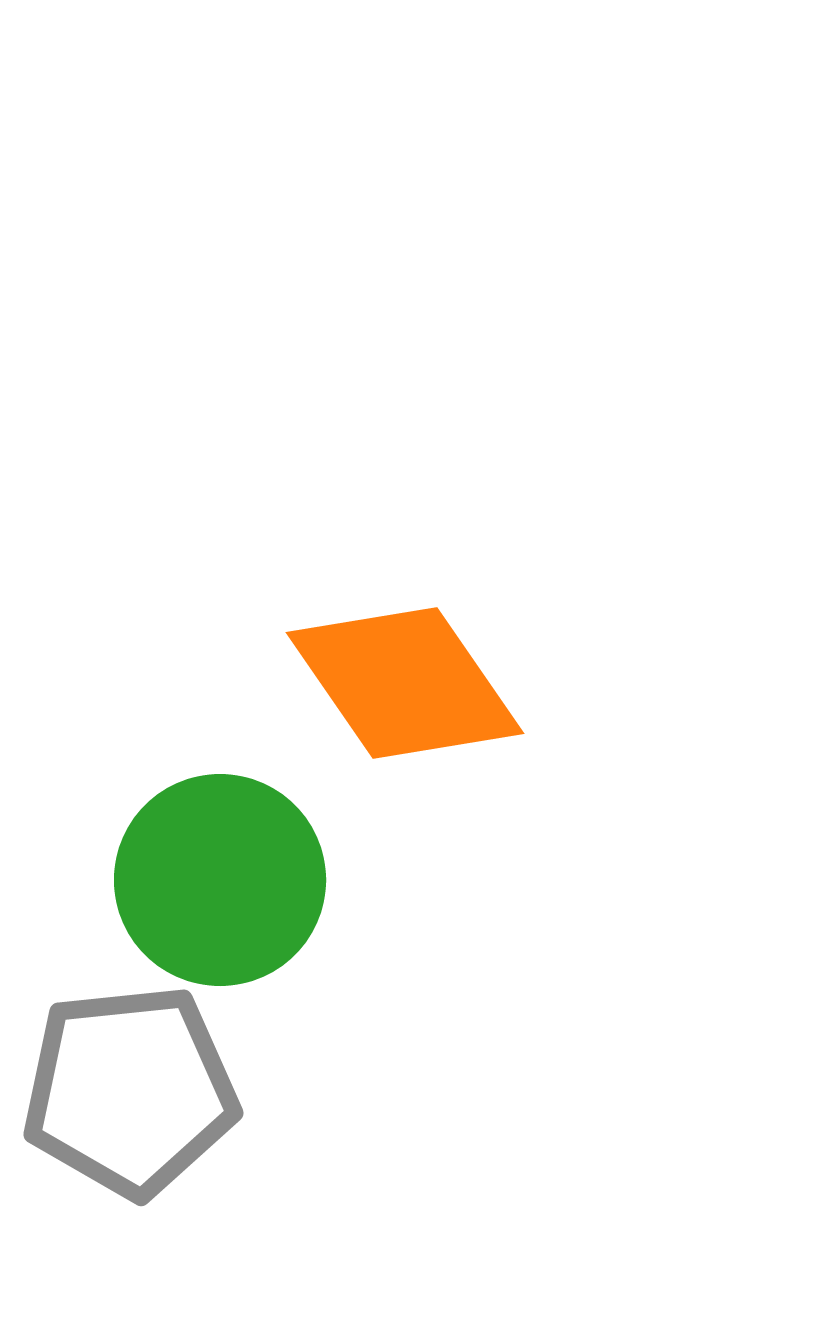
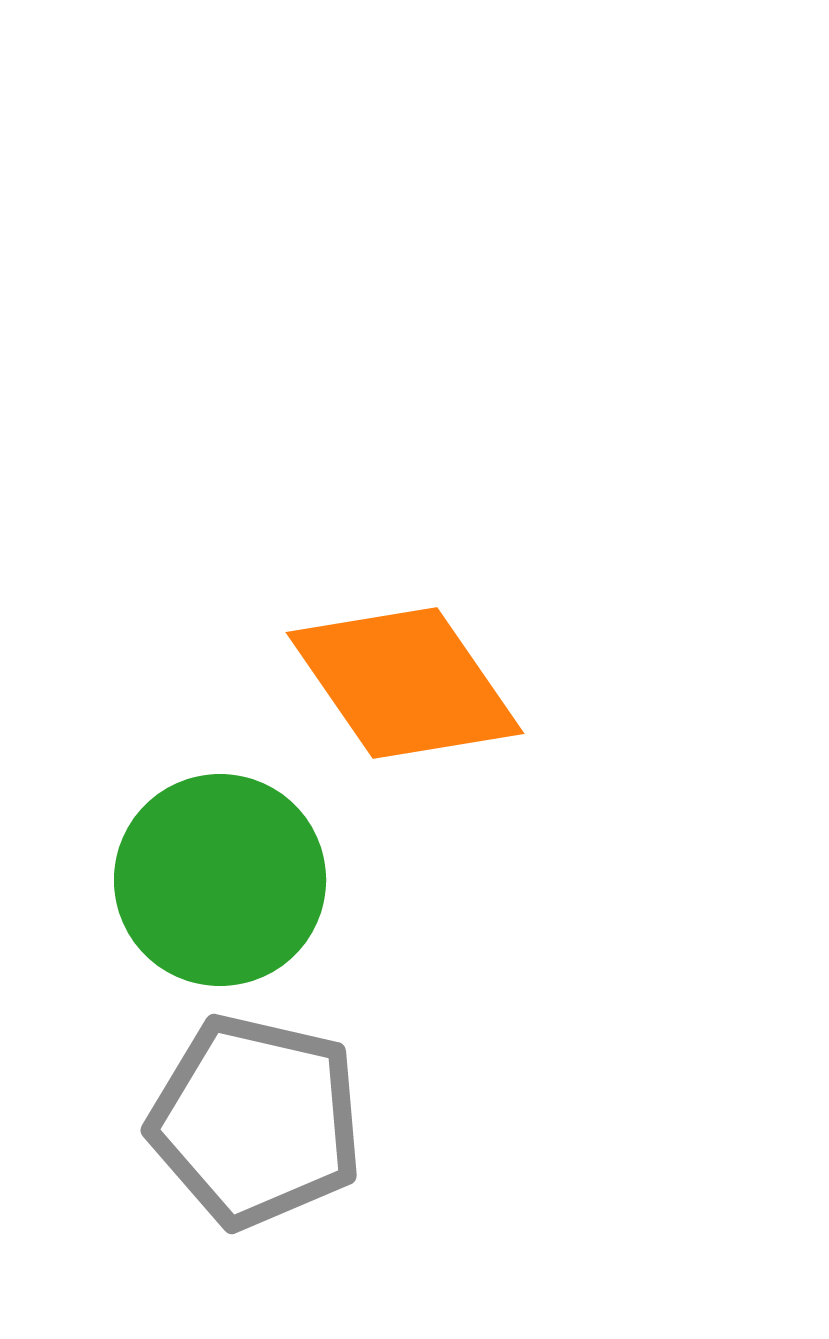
gray pentagon: moved 126 px right, 30 px down; rotated 19 degrees clockwise
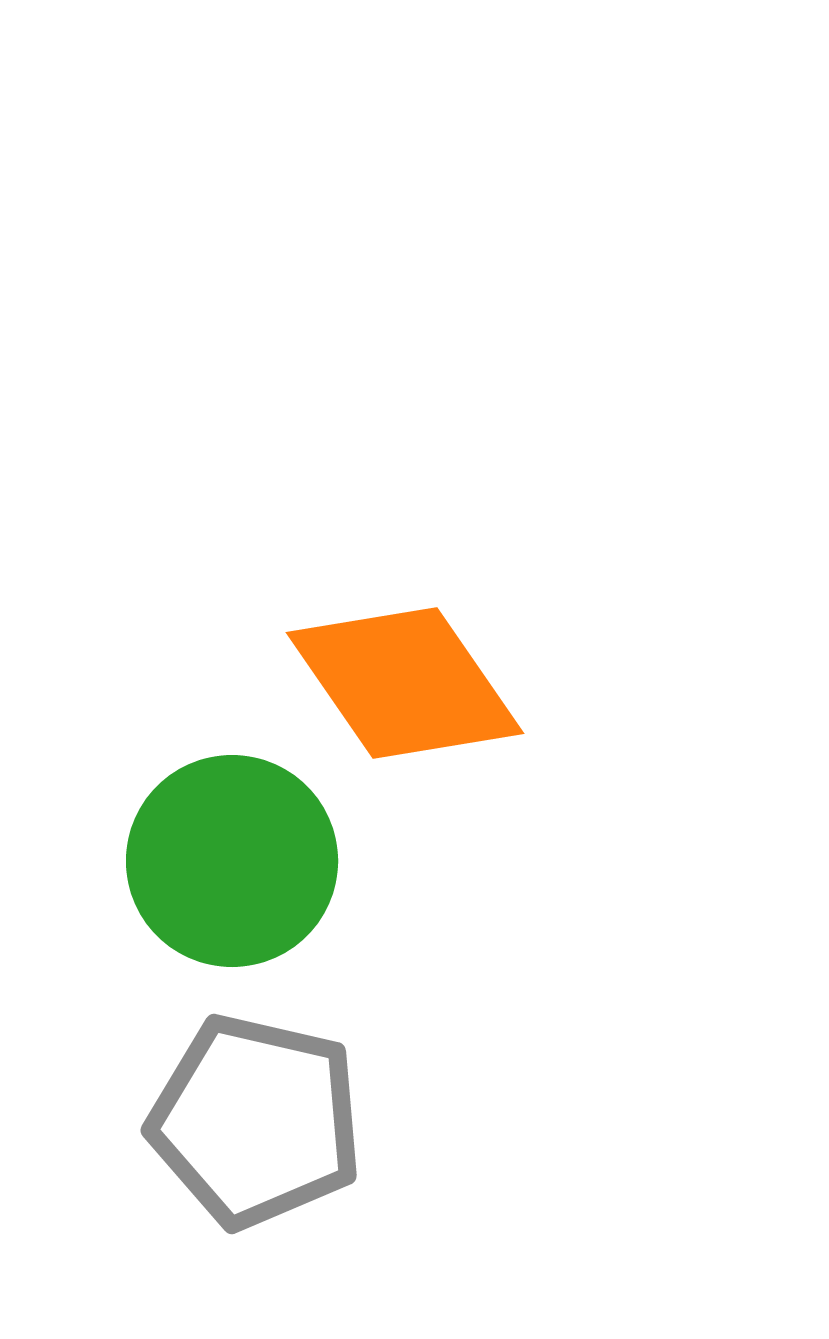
green circle: moved 12 px right, 19 px up
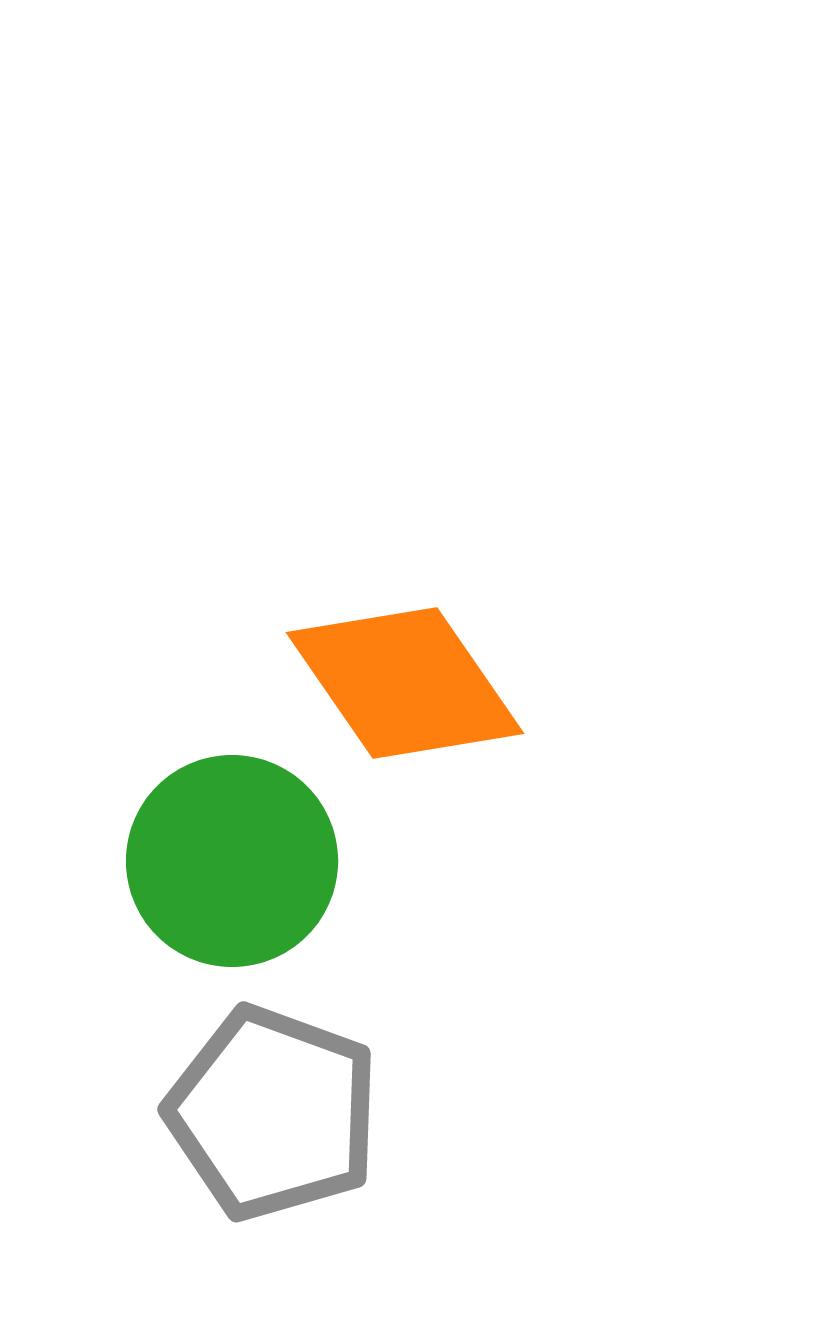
gray pentagon: moved 17 px right, 8 px up; rotated 7 degrees clockwise
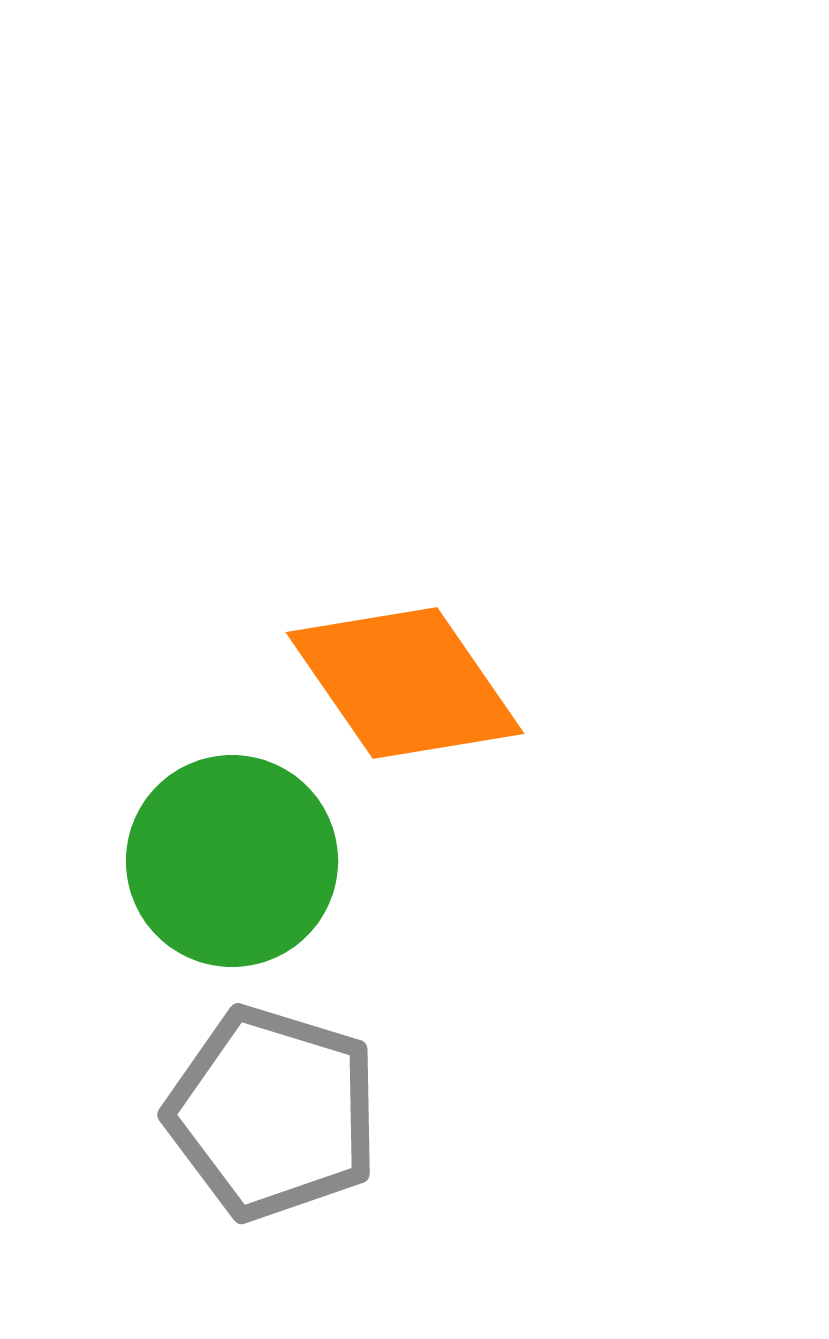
gray pentagon: rotated 3 degrees counterclockwise
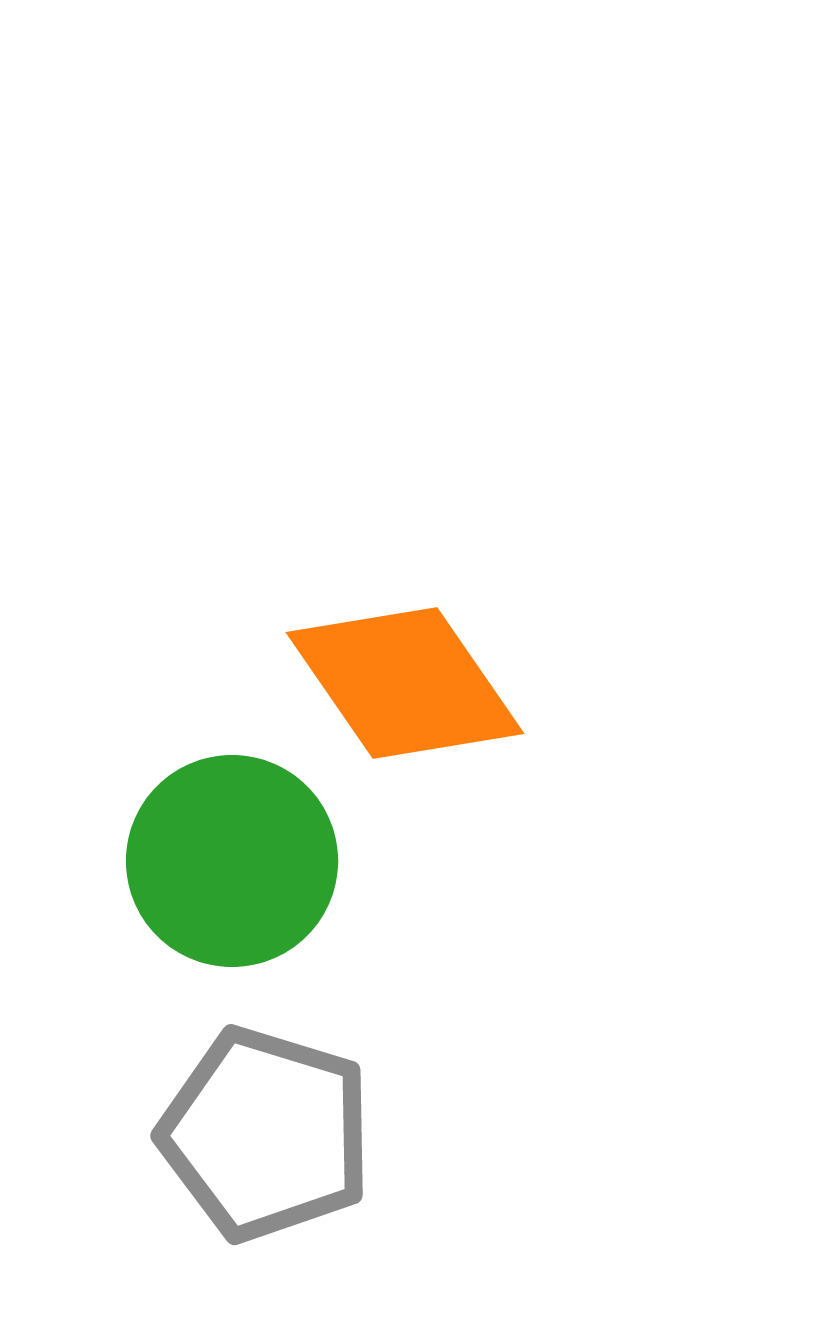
gray pentagon: moved 7 px left, 21 px down
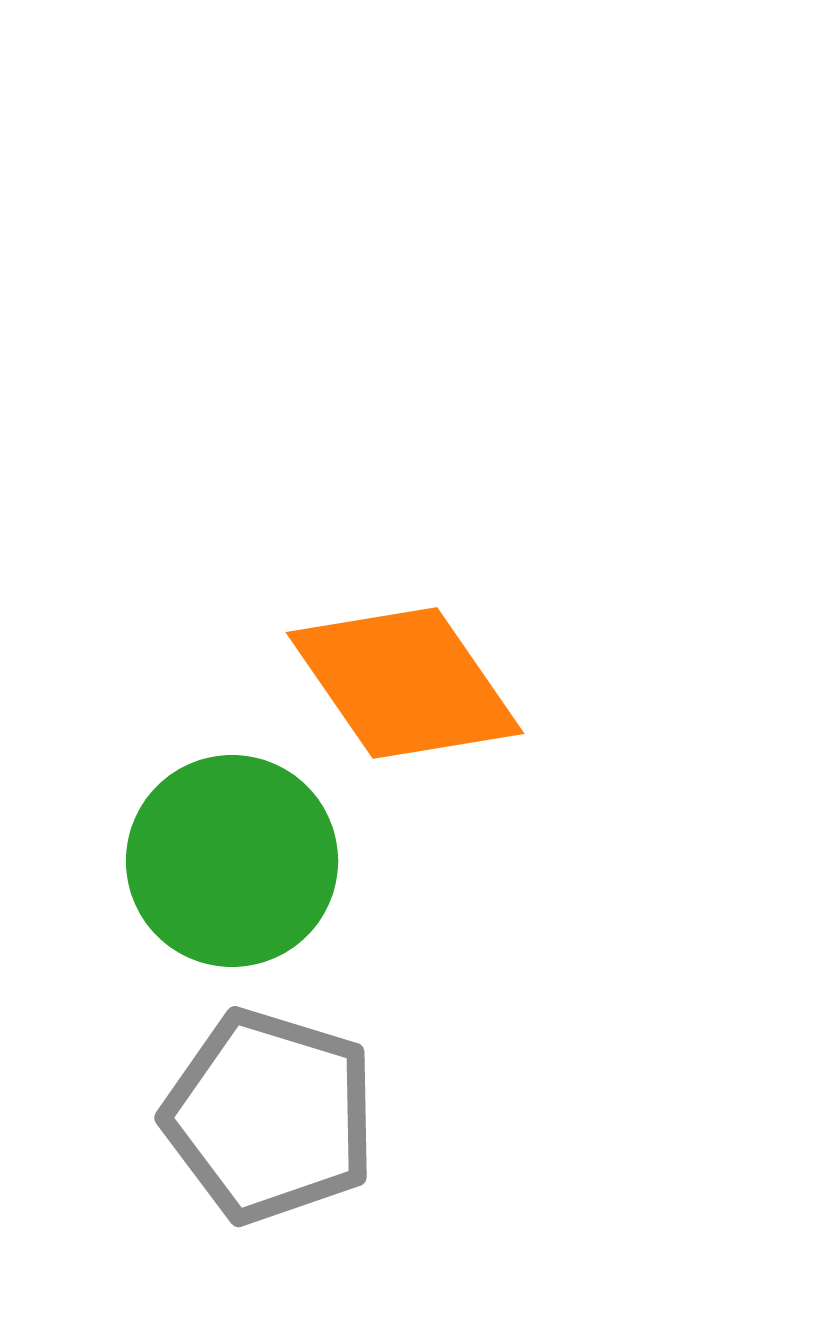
gray pentagon: moved 4 px right, 18 px up
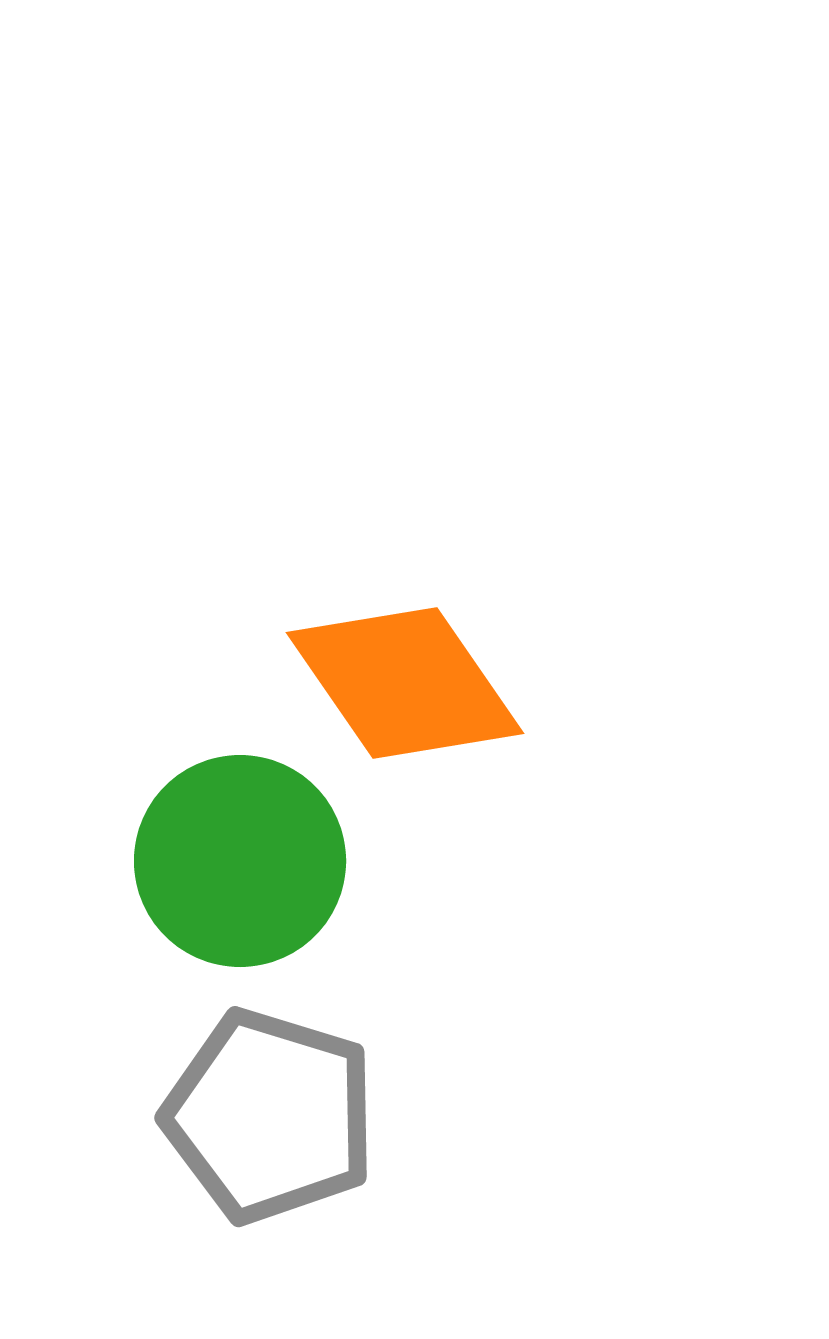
green circle: moved 8 px right
